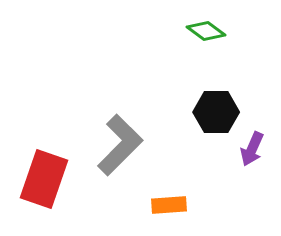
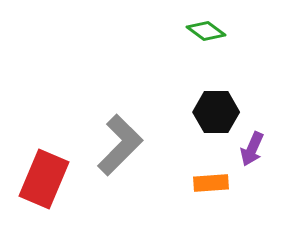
red rectangle: rotated 4 degrees clockwise
orange rectangle: moved 42 px right, 22 px up
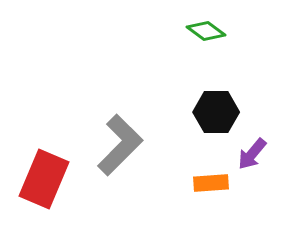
purple arrow: moved 5 px down; rotated 16 degrees clockwise
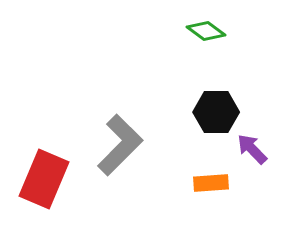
purple arrow: moved 5 px up; rotated 96 degrees clockwise
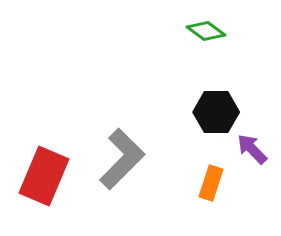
gray L-shape: moved 2 px right, 14 px down
red rectangle: moved 3 px up
orange rectangle: rotated 68 degrees counterclockwise
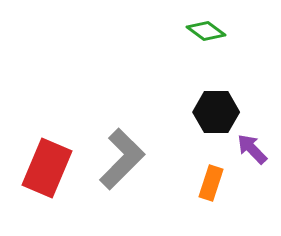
red rectangle: moved 3 px right, 8 px up
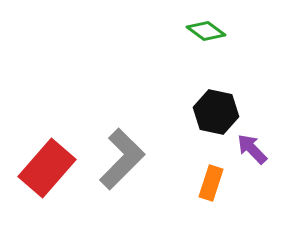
black hexagon: rotated 12 degrees clockwise
red rectangle: rotated 18 degrees clockwise
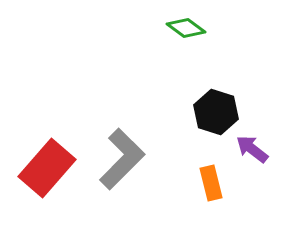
green diamond: moved 20 px left, 3 px up
black hexagon: rotated 6 degrees clockwise
purple arrow: rotated 8 degrees counterclockwise
orange rectangle: rotated 32 degrees counterclockwise
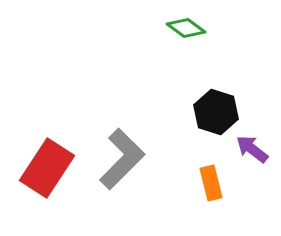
red rectangle: rotated 8 degrees counterclockwise
